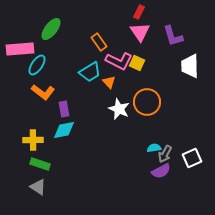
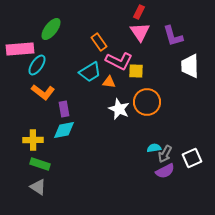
yellow square: moved 1 px left, 8 px down; rotated 21 degrees counterclockwise
orange triangle: rotated 40 degrees counterclockwise
purple semicircle: moved 4 px right
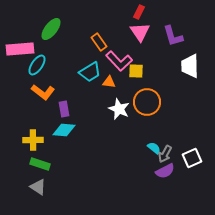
pink L-shape: rotated 20 degrees clockwise
cyan diamond: rotated 15 degrees clockwise
cyan semicircle: rotated 48 degrees clockwise
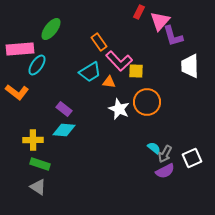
pink triangle: moved 20 px right, 11 px up; rotated 15 degrees clockwise
orange L-shape: moved 26 px left
purple rectangle: rotated 42 degrees counterclockwise
